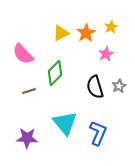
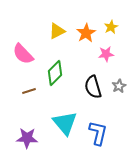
yellow triangle: moved 4 px left, 2 px up
pink star: rotated 21 degrees clockwise
black semicircle: moved 2 px left
blue L-shape: rotated 10 degrees counterclockwise
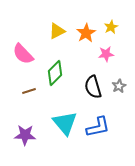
blue L-shape: moved 6 px up; rotated 65 degrees clockwise
purple star: moved 2 px left, 3 px up
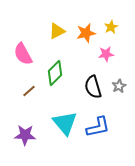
orange star: rotated 18 degrees clockwise
pink semicircle: rotated 15 degrees clockwise
brown line: rotated 24 degrees counterclockwise
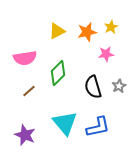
orange star: moved 1 px right, 1 px up
pink semicircle: moved 2 px right, 4 px down; rotated 70 degrees counterclockwise
green diamond: moved 3 px right
purple star: rotated 20 degrees clockwise
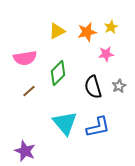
purple star: moved 16 px down
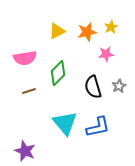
brown line: rotated 24 degrees clockwise
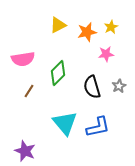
yellow triangle: moved 1 px right, 6 px up
pink semicircle: moved 2 px left, 1 px down
black semicircle: moved 1 px left
brown line: rotated 40 degrees counterclockwise
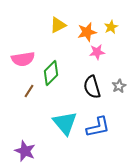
pink star: moved 9 px left, 2 px up
green diamond: moved 7 px left
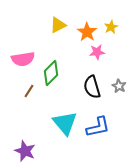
orange star: rotated 24 degrees counterclockwise
gray star: rotated 16 degrees counterclockwise
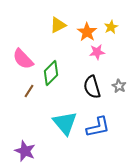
pink semicircle: rotated 55 degrees clockwise
